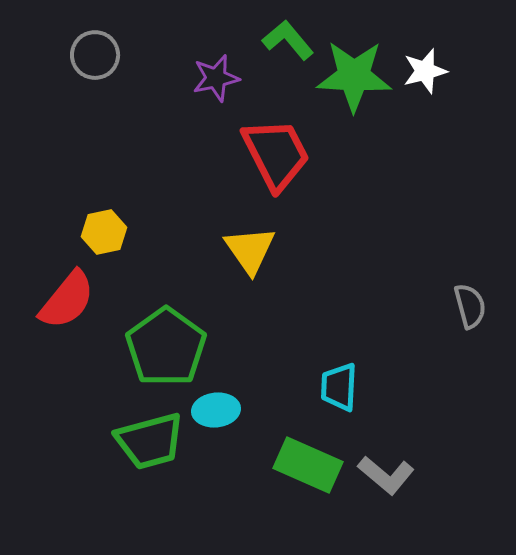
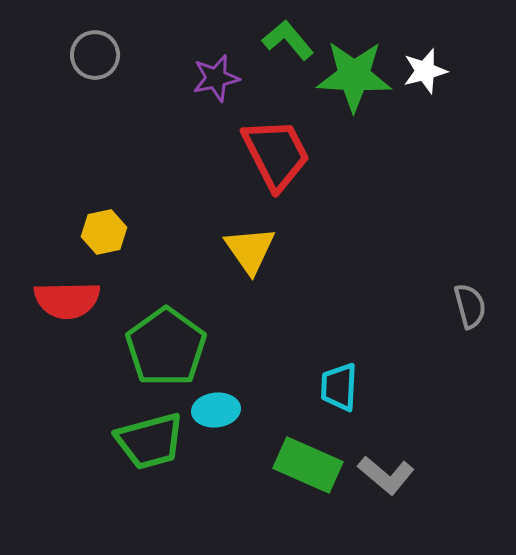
red semicircle: rotated 50 degrees clockwise
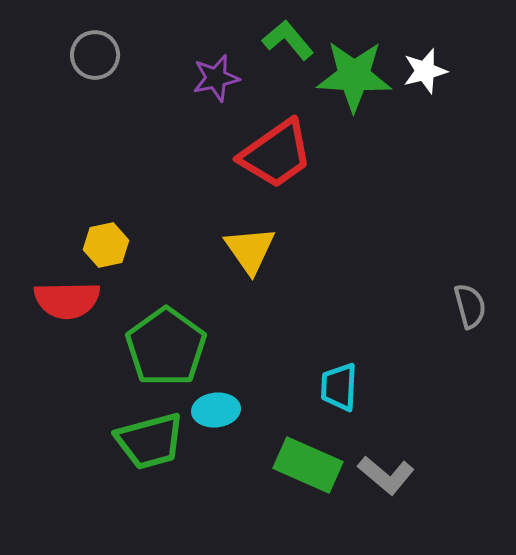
red trapezoid: rotated 82 degrees clockwise
yellow hexagon: moved 2 px right, 13 px down
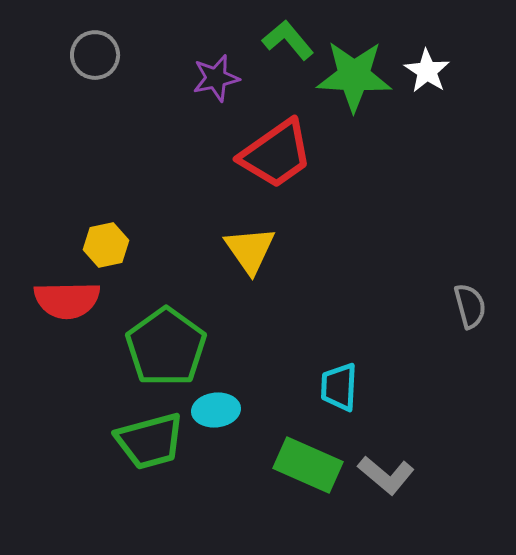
white star: moved 2 px right; rotated 24 degrees counterclockwise
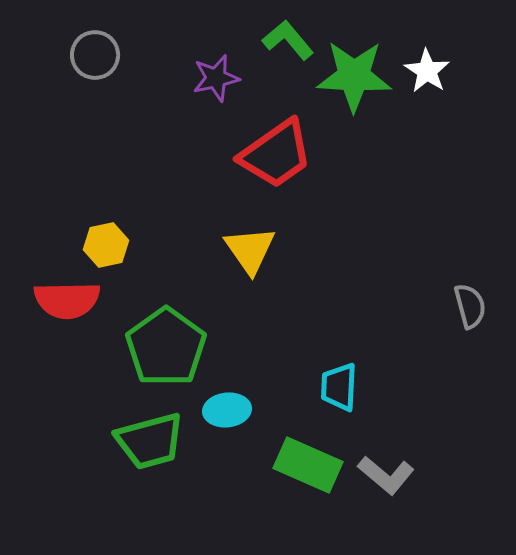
cyan ellipse: moved 11 px right
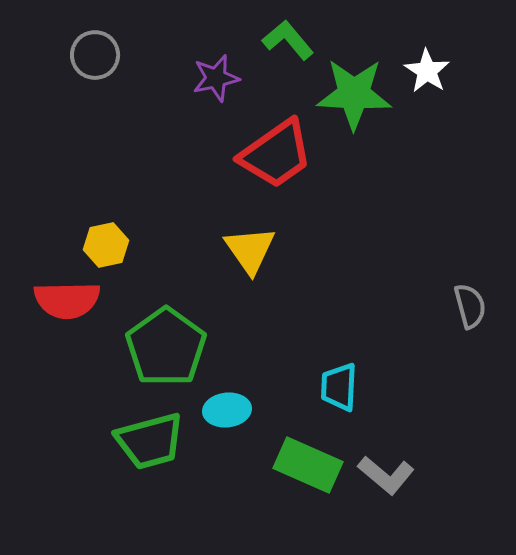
green star: moved 18 px down
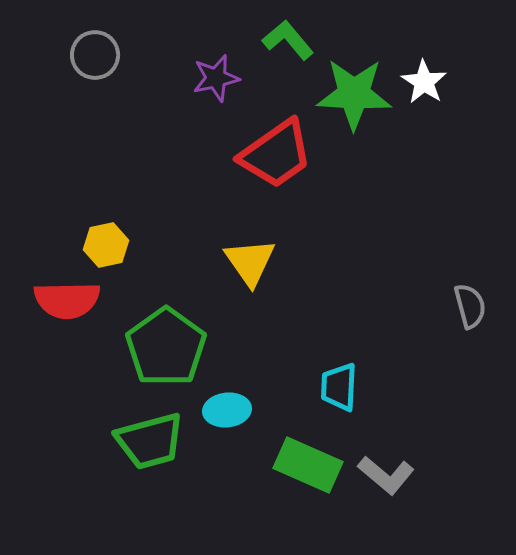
white star: moved 3 px left, 11 px down
yellow triangle: moved 12 px down
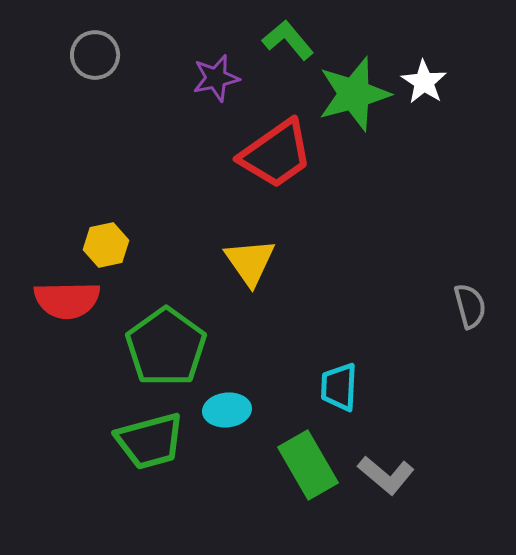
green star: rotated 18 degrees counterclockwise
green rectangle: rotated 36 degrees clockwise
